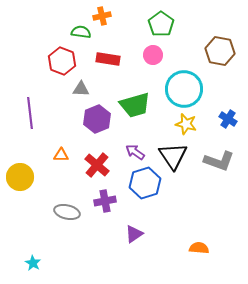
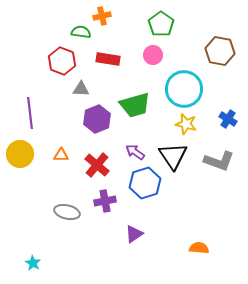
yellow circle: moved 23 px up
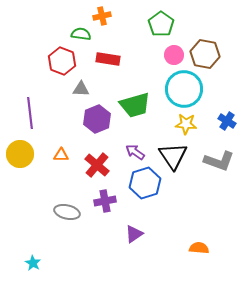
green semicircle: moved 2 px down
brown hexagon: moved 15 px left, 3 px down
pink circle: moved 21 px right
blue cross: moved 1 px left, 2 px down
yellow star: rotated 10 degrees counterclockwise
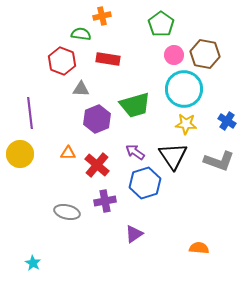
orange triangle: moved 7 px right, 2 px up
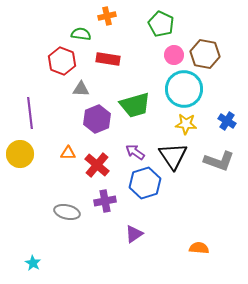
orange cross: moved 5 px right
green pentagon: rotated 10 degrees counterclockwise
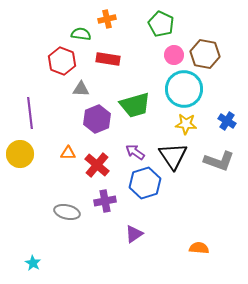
orange cross: moved 3 px down
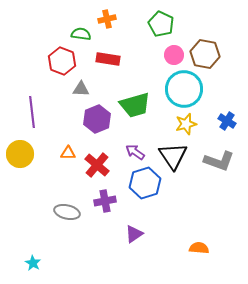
purple line: moved 2 px right, 1 px up
yellow star: rotated 20 degrees counterclockwise
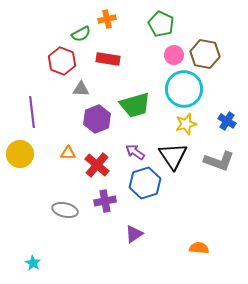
green semicircle: rotated 144 degrees clockwise
gray ellipse: moved 2 px left, 2 px up
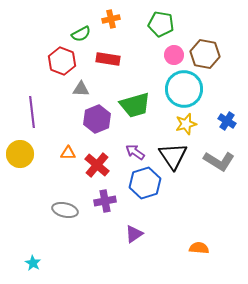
orange cross: moved 4 px right
green pentagon: rotated 15 degrees counterclockwise
gray L-shape: rotated 12 degrees clockwise
